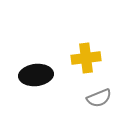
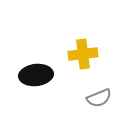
yellow cross: moved 3 px left, 4 px up
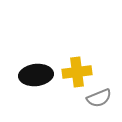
yellow cross: moved 6 px left, 18 px down
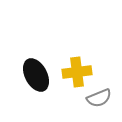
black ellipse: rotated 68 degrees clockwise
